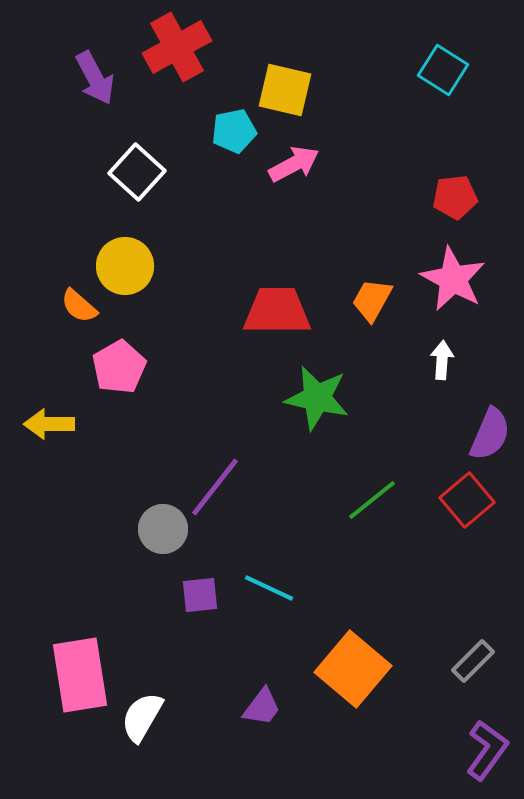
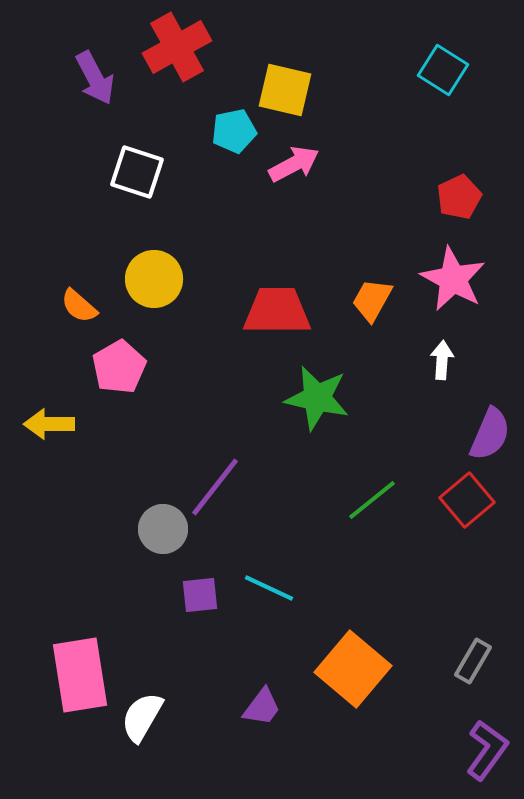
white square: rotated 24 degrees counterclockwise
red pentagon: moved 4 px right; rotated 18 degrees counterclockwise
yellow circle: moved 29 px right, 13 px down
gray rectangle: rotated 15 degrees counterclockwise
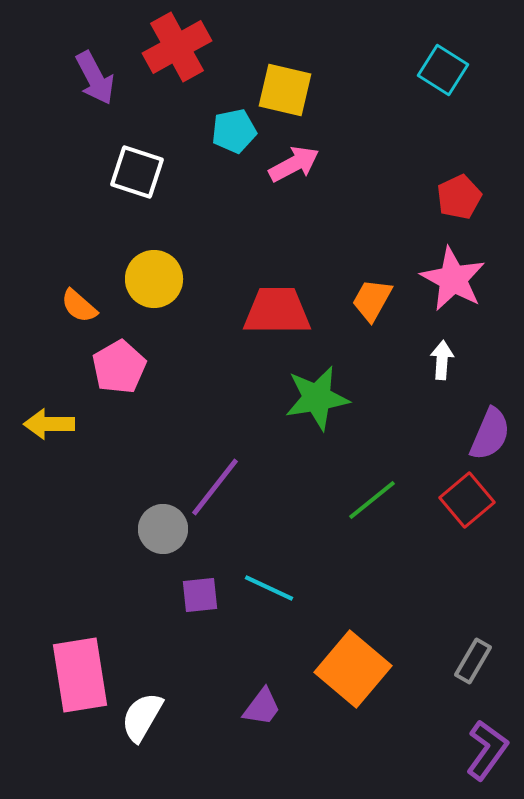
green star: rotated 22 degrees counterclockwise
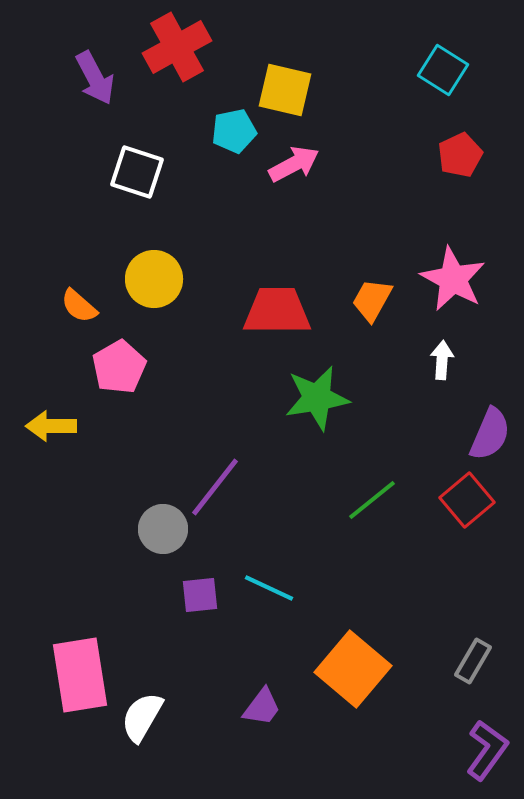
red pentagon: moved 1 px right, 42 px up
yellow arrow: moved 2 px right, 2 px down
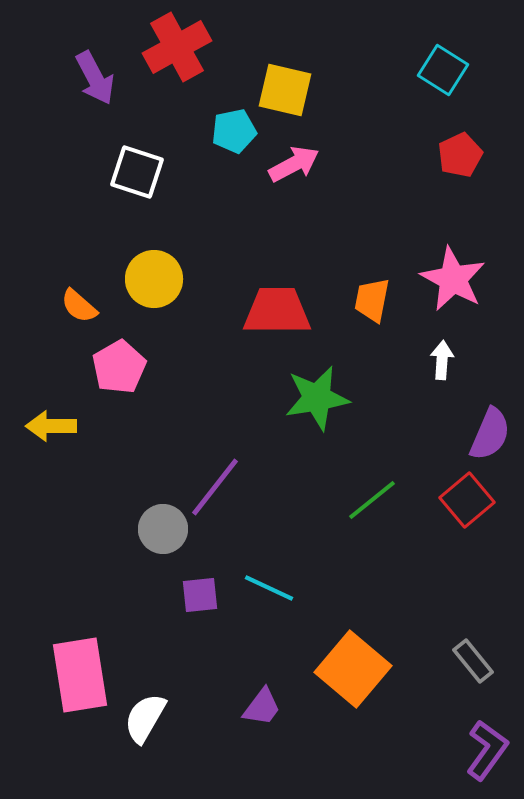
orange trapezoid: rotated 18 degrees counterclockwise
gray rectangle: rotated 69 degrees counterclockwise
white semicircle: moved 3 px right, 1 px down
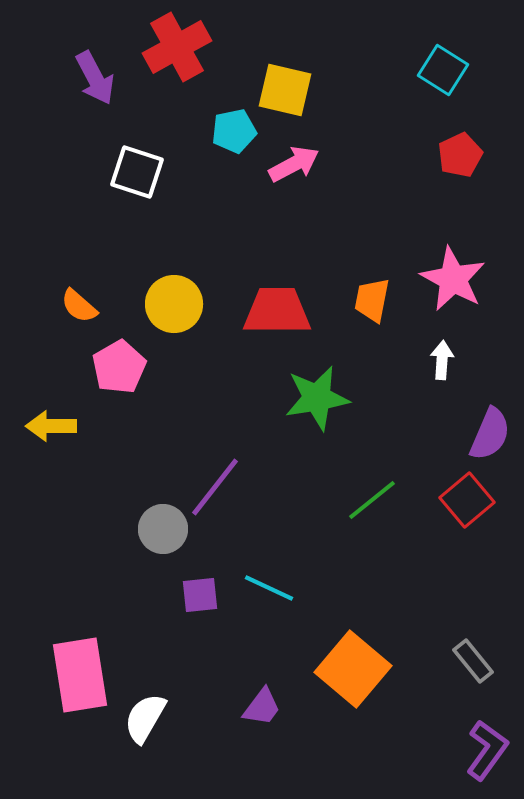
yellow circle: moved 20 px right, 25 px down
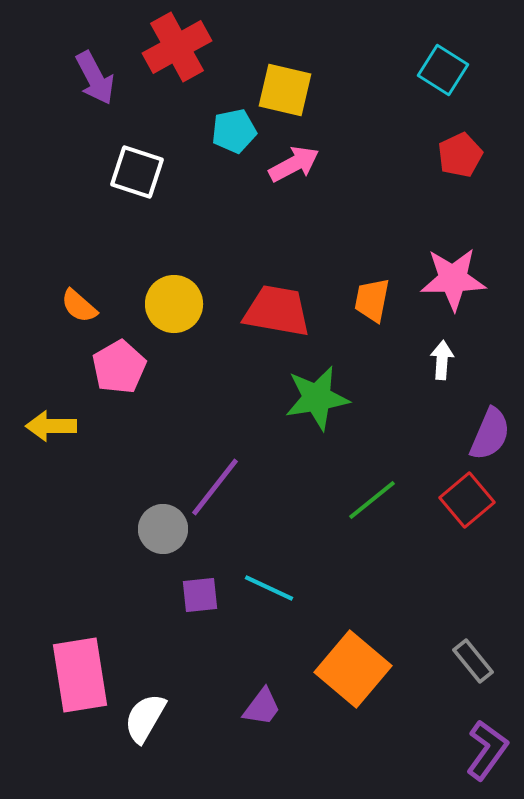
pink star: rotated 30 degrees counterclockwise
red trapezoid: rotated 10 degrees clockwise
